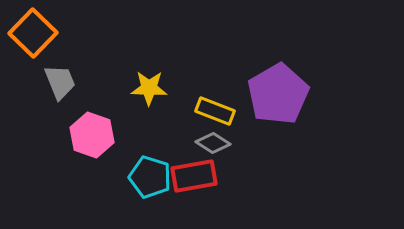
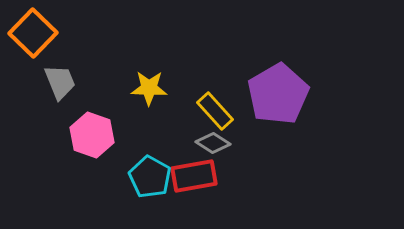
yellow rectangle: rotated 27 degrees clockwise
cyan pentagon: rotated 12 degrees clockwise
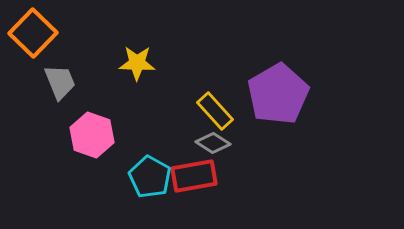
yellow star: moved 12 px left, 25 px up
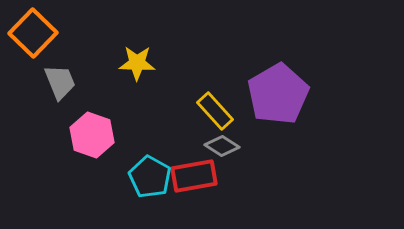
gray diamond: moved 9 px right, 3 px down
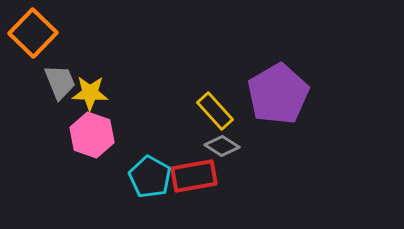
yellow star: moved 47 px left, 30 px down
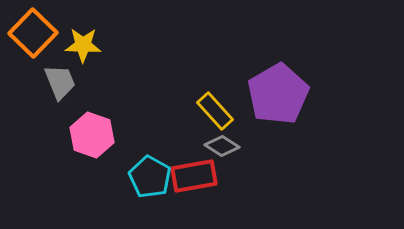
yellow star: moved 7 px left, 48 px up
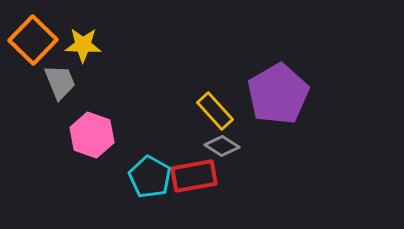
orange square: moved 7 px down
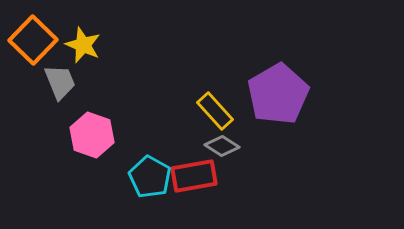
yellow star: rotated 21 degrees clockwise
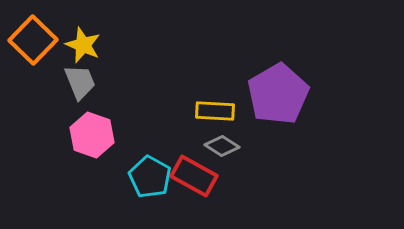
gray trapezoid: moved 20 px right
yellow rectangle: rotated 45 degrees counterclockwise
red rectangle: rotated 39 degrees clockwise
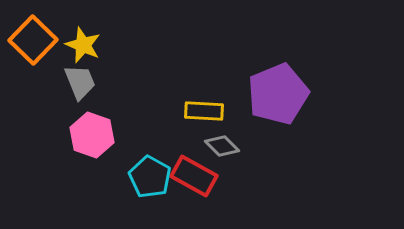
purple pentagon: rotated 8 degrees clockwise
yellow rectangle: moved 11 px left
gray diamond: rotated 12 degrees clockwise
